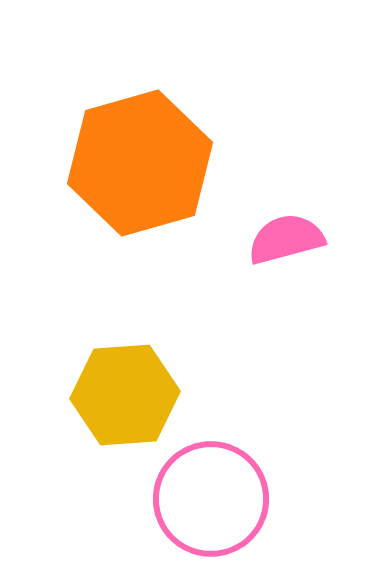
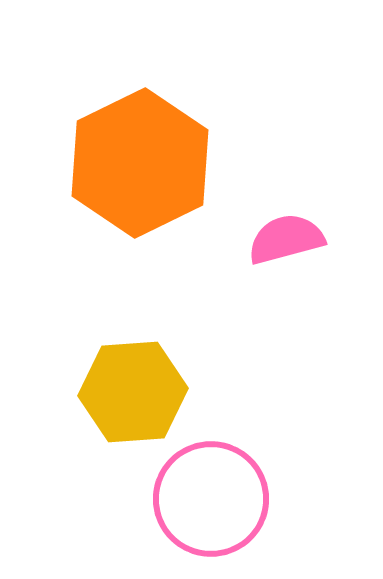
orange hexagon: rotated 10 degrees counterclockwise
yellow hexagon: moved 8 px right, 3 px up
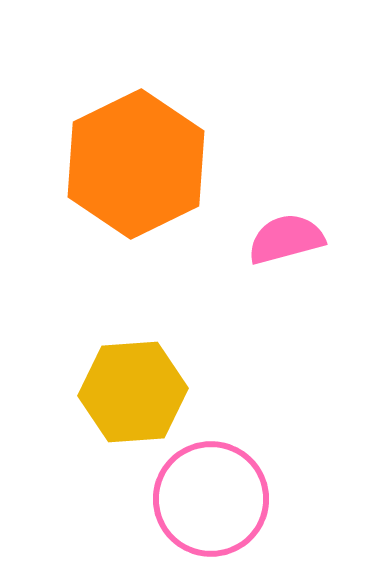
orange hexagon: moved 4 px left, 1 px down
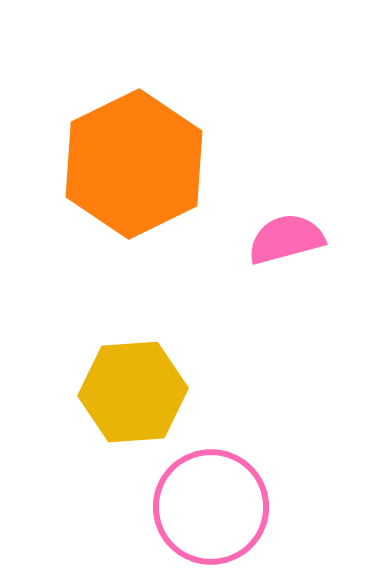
orange hexagon: moved 2 px left
pink circle: moved 8 px down
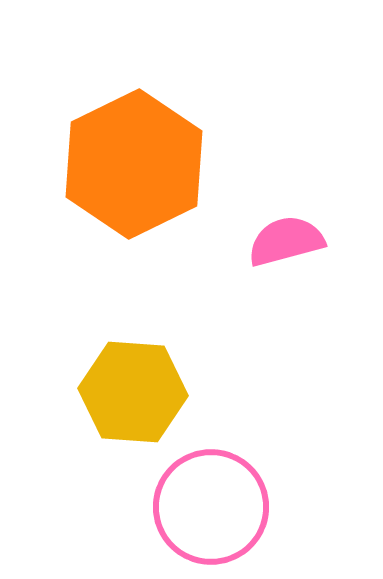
pink semicircle: moved 2 px down
yellow hexagon: rotated 8 degrees clockwise
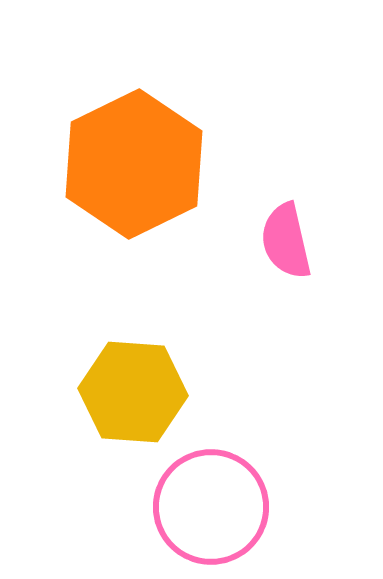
pink semicircle: rotated 88 degrees counterclockwise
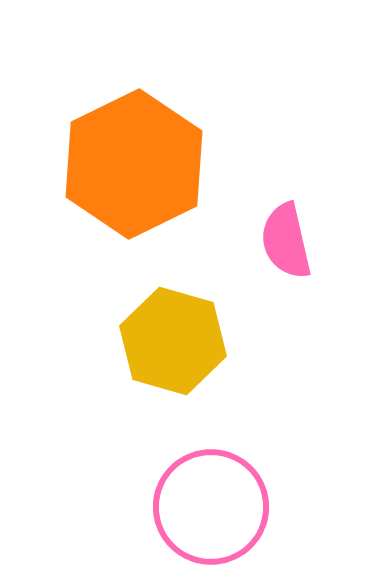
yellow hexagon: moved 40 px right, 51 px up; rotated 12 degrees clockwise
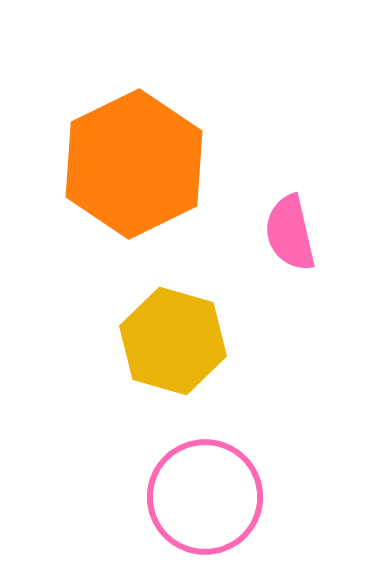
pink semicircle: moved 4 px right, 8 px up
pink circle: moved 6 px left, 10 px up
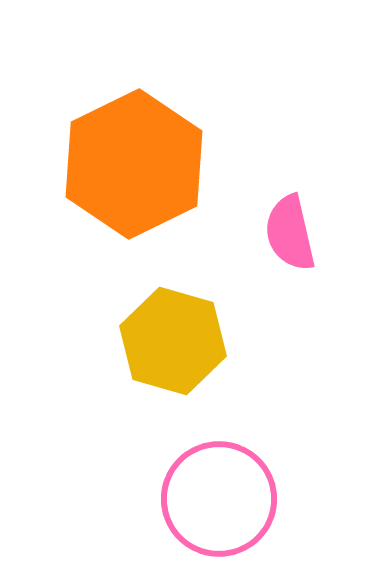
pink circle: moved 14 px right, 2 px down
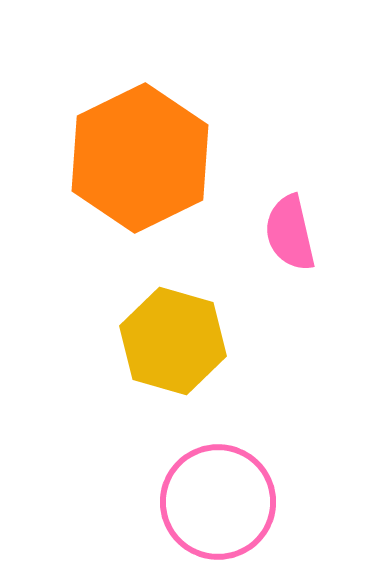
orange hexagon: moved 6 px right, 6 px up
pink circle: moved 1 px left, 3 px down
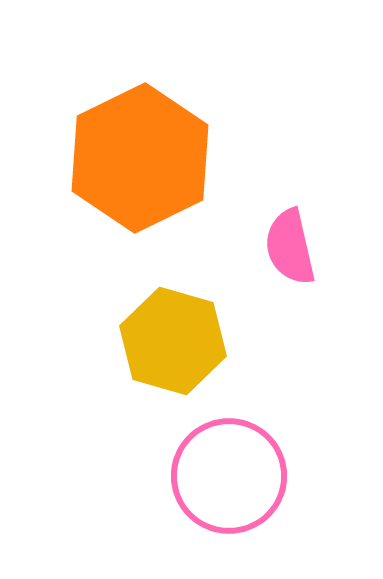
pink semicircle: moved 14 px down
pink circle: moved 11 px right, 26 px up
